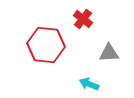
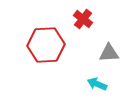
red hexagon: rotated 9 degrees counterclockwise
cyan arrow: moved 8 px right
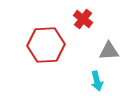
gray triangle: moved 2 px up
cyan arrow: moved 3 px up; rotated 126 degrees counterclockwise
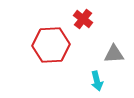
red hexagon: moved 5 px right
gray triangle: moved 5 px right, 3 px down
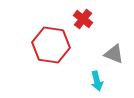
red hexagon: rotated 12 degrees clockwise
gray triangle: rotated 25 degrees clockwise
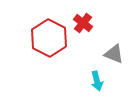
red cross: moved 4 px down
red hexagon: moved 2 px left, 7 px up; rotated 18 degrees clockwise
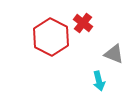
red hexagon: moved 2 px right, 1 px up
cyan arrow: moved 2 px right
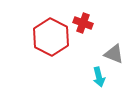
red cross: rotated 18 degrees counterclockwise
cyan arrow: moved 4 px up
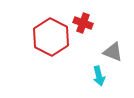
gray triangle: moved 1 px left, 2 px up
cyan arrow: moved 1 px up
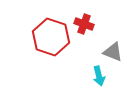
red cross: moved 1 px right, 1 px down
red hexagon: rotated 9 degrees counterclockwise
